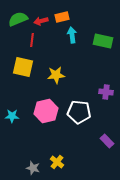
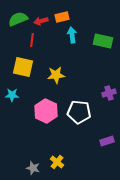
purple cross: moved 3 px right, 1 px down; rotated 24 degrees counterclockwise
pink hexagon: rotated 20 degrees counterclockwise
cyan star: moved 21 px up
purple rectangle: rotated 64 degrees counterclockwise
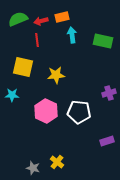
red line: moved 5 px right; rotated 16 degrees counterclockwise
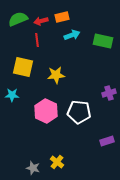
cyan arrow: rotated 77 degrees clockwise
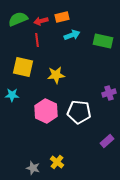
purple rectangle: rotated 24 degrees counterclockwise
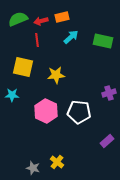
cyan arrow: moved 1 px left, 2 px down; rotated 21 degrees counterclockwise
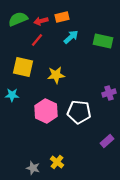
red line: rotated 48 degrees clockwise
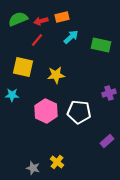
green rectangle: moved 2 px left, 4 px down
